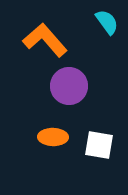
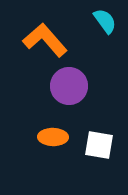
cyan semicircle: moved 2 px left, 1 px up
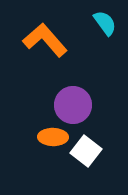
cyan semicircle: moved 2 px down
purple circle: moved 4 px right, 19 px down
white square: moved 13 px left, 6 px down; rotated 28 degrees clockwise
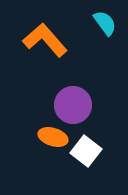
orange ellipse: rotated 16 degrees clockwise
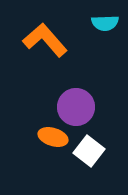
cyan semicircle: rotated 124 degrees clockwise
purple circle: moved 3 px right, 2 px down
white square: moved 3 px right
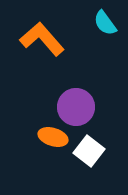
cyan semicircle: rotated 56 degrees clockwise
orange L-shape: moved 3 px left, 1 px up
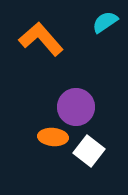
cyan semicircle: moved 1 px up; rotated 92 degrees clockwise
orange L-shape: moved 1 px left
orange ellipse: rotated 12 degrees counterclockwise
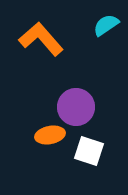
cyan semicircle: moved 1 px right, 3 px down
orange ellipse: moved 3 px left, 2 px up; rotated 16 degrees counterclockwise
white square: rotated 20 degrees counterclockwise
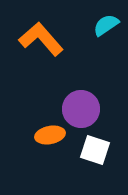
purple circle: moved 5 px right, 2 px down
white square: moved 6 px right, 1 px up
